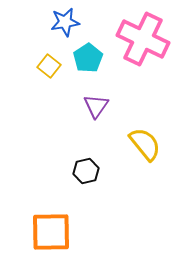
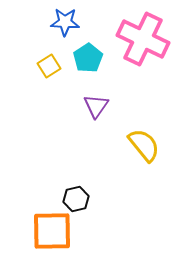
blue star: rotated 12 degrees clockwise
yellow square: rotated 20 degrees clockwise
yellow semicircle: moved 1 px left, 1 px down
black hexagon: moved 10 px left, 28 px down
orange square: moved 1 px right, 1 px up
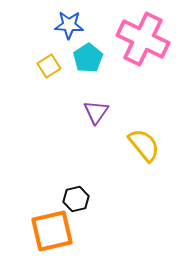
blue star: moved 4 px right, 3 px down
purple triangle: moved 6 px down
orange square: rotated 12 degrees counterclockwise
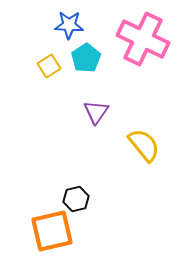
cyan pentagon: moved 2 px left
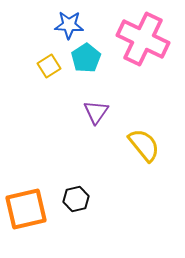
orange square: moved 26 px left, 22 px up
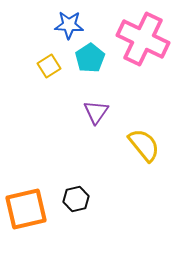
cyan pentagon: moved 4 px right
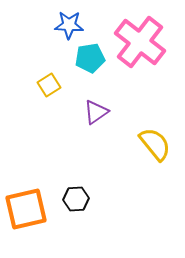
pink cross: moved 3 px left, 3 px down; rotated 12 degrees clockwise
cyan pentagon: rotated 24 degrees clockwise
yellow square: moved 19 px down
purple triangle: rotated 20 degrees clockwise
yellow semicircle: moved 11 px right, 1 px up
black hexagon: rotated 10 degrees clockwise
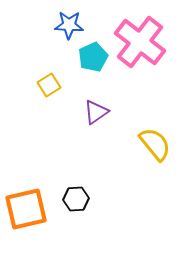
cyan pentagon: moved 3 px right, 1 px up; rotated 16 degrees counterclockwise
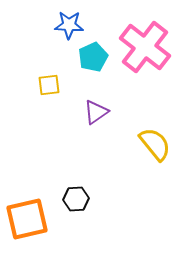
pink cross: moved 5 px right, 5 px down
yellow square: rotated 25 degrees clockwise
orange square: moved 1 px right, 10 px down
